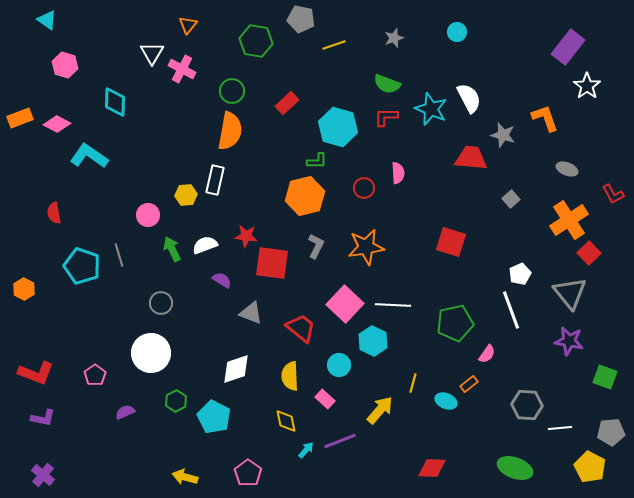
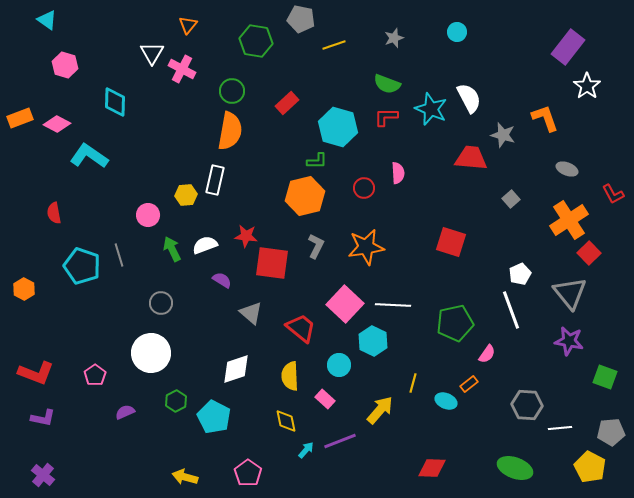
gray triangle at (251, 313): rotated 20 degrees clockwise
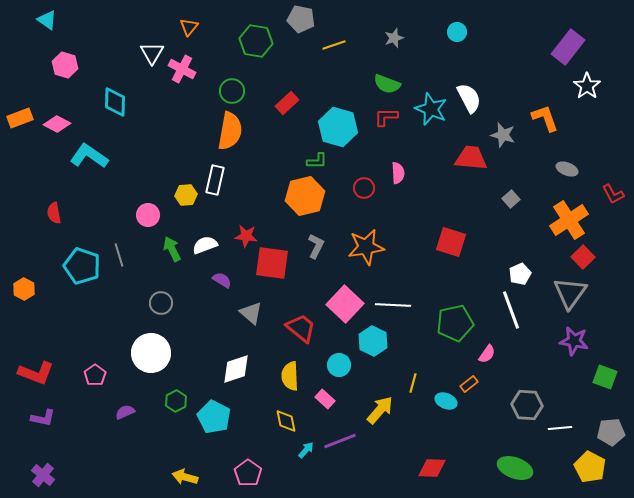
orange triangle at (188, 25): moved 1 px right, 2 px down
red square at (589, 253): moved 6 px left, 4 px down
gray triangle at (570, 293): rotated 15 degrees clockwise
purple star at (569, 341): moved 5 px right
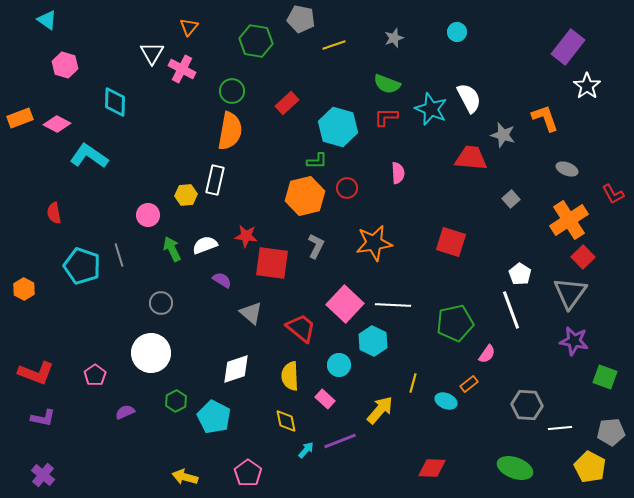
red circle at (364, 188): moved 17 px left
orange star at (366, 247): moved 8 px right, 4 px up
white pentagon at (520, 274): rotated 15 degrees counterclockwise
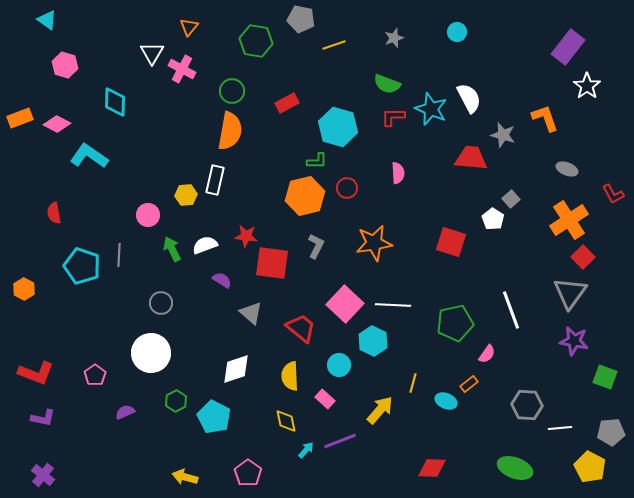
red rectangle at (287, 103): rotated 15 degrees clockwise
red L-shape at (386, 117): moved 7 px right
gray line at (119, 255): rotated 20 degrees clockwise
white pentagon at (520, 274): moved 27 px left, 55 px up
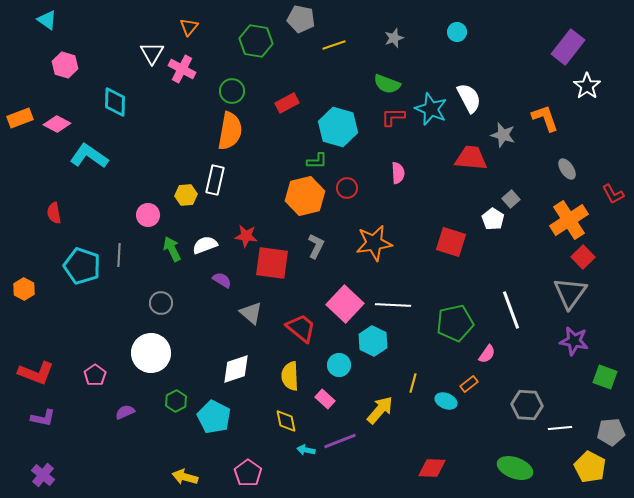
gray ellipse at (567, 169): rotated 35 degrees clockwise
cyan arrow at (306, 450): rotated 120 degrees counterclockwise
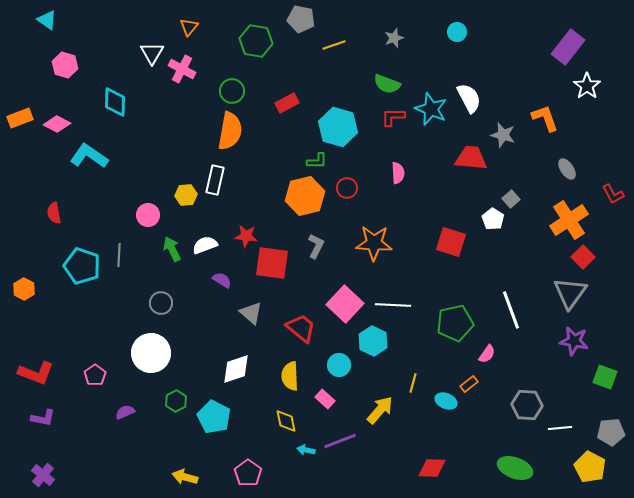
orange star at (374, 243): rotated 12 degrees clockwise
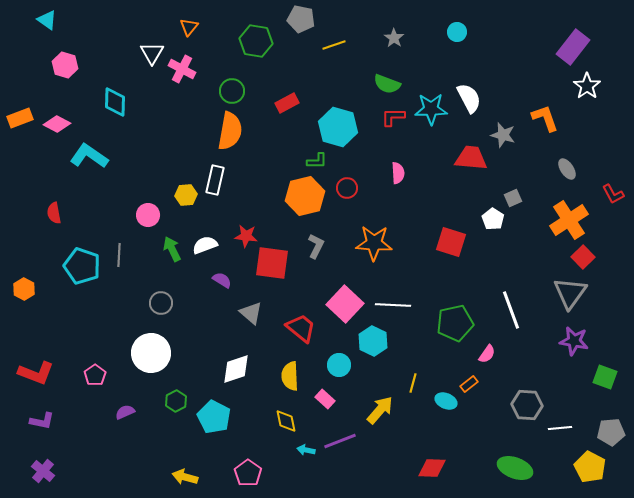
gray star at (394, 38): rotated 18 degrees counterclockwise
purple rectangle at (568, 47): moved 5 px right
cyan star at (431, 109): rotated 24 degrees counterclockwise
gray square at (511, 199): moved 2 px right, 1 px up; rotated 18 degrees clockwise
purple L-shape at (43, 418): moved 1 px left, 3 px down
purple cross at (43, 475): moved 4 px up
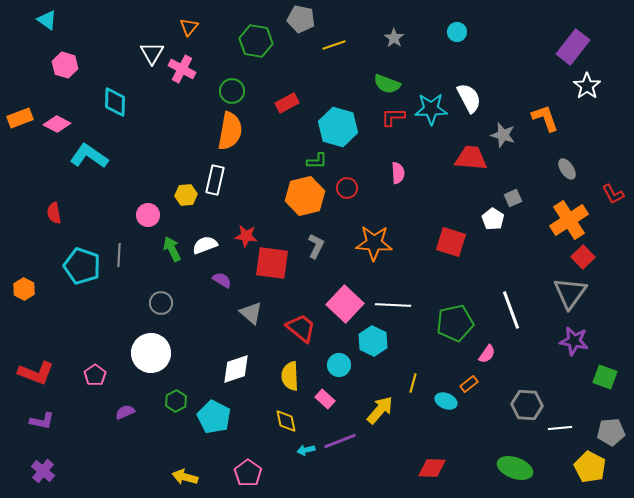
cyan arrow at (306, 450): rotated 24 degrees counterclockwise
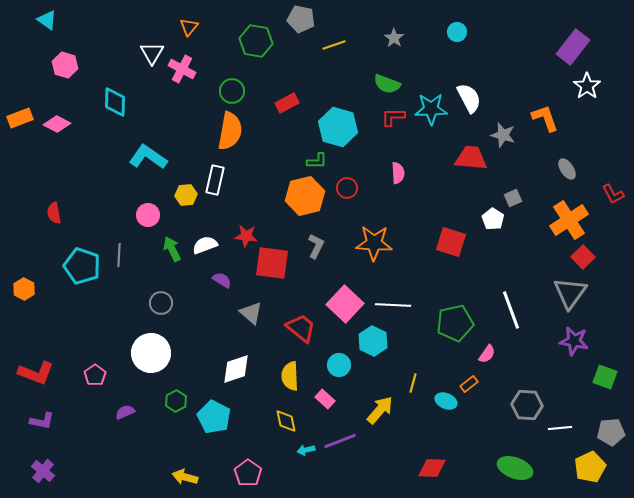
cyan L-shape at (89, 156): moved 59 px right, 1 px down
yellow pentagon at (590, 467): rotated 20 degrees clockwise
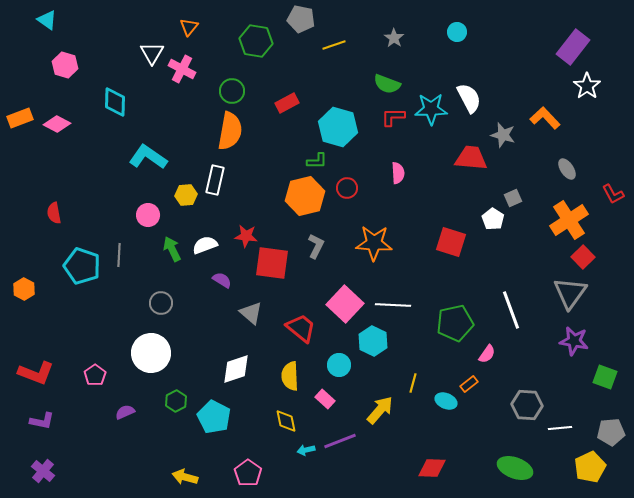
orange L-shape at (545, 118): rotated 24 degrees counterclockwise
